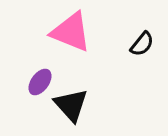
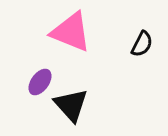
black semicircle: rotated 12 degrees counterclockwise
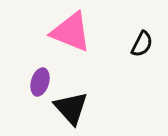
purple ellipse: rotated 20 degrees counterclockwise
black triangle: moved 3 px down
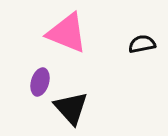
pink triangle: moved 4 px left, 1 px down
black semicircle: rotated 128 degrees counterclockwise
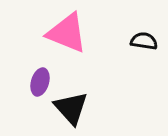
black semicircle: moved 2 px right, 3 px up; rotated 20 degrees clockwise
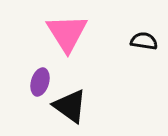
pink triangle: rotated 36 degrees clockwise
black triangle: moved 1 px left, 2 px up; rotated 12 degrees counterclockwise
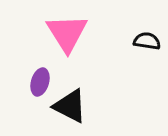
black semicircle: moved 3 px right
black triangle: rotated 9 degrees counterclockwise
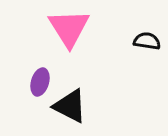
pink triangle: moved 2 px right, 5 px up
